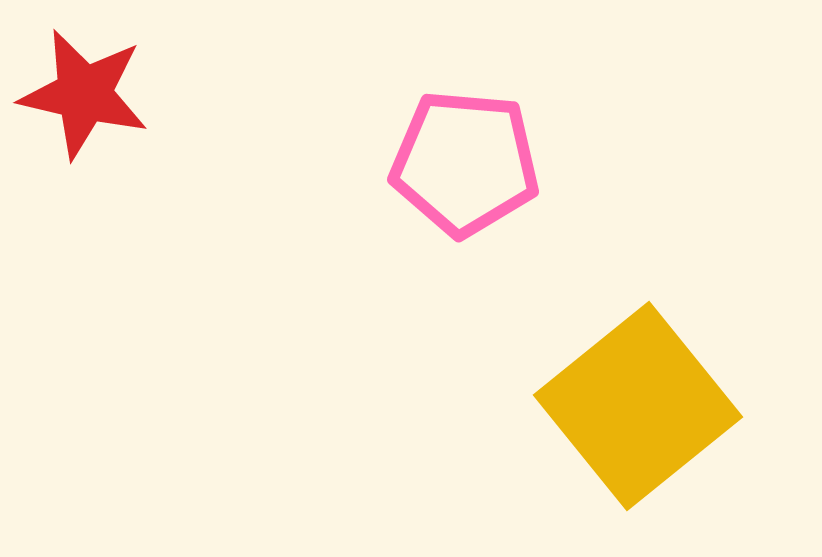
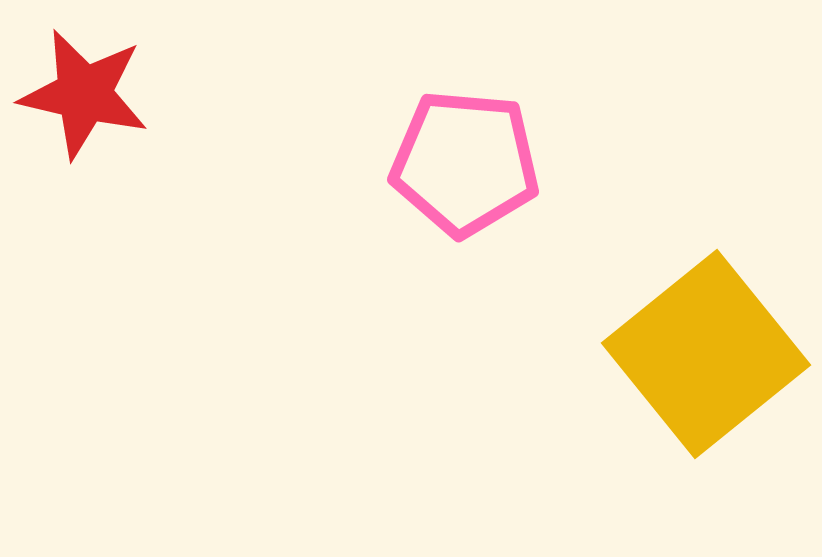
yellow square: moved 68 px right, 52 px up
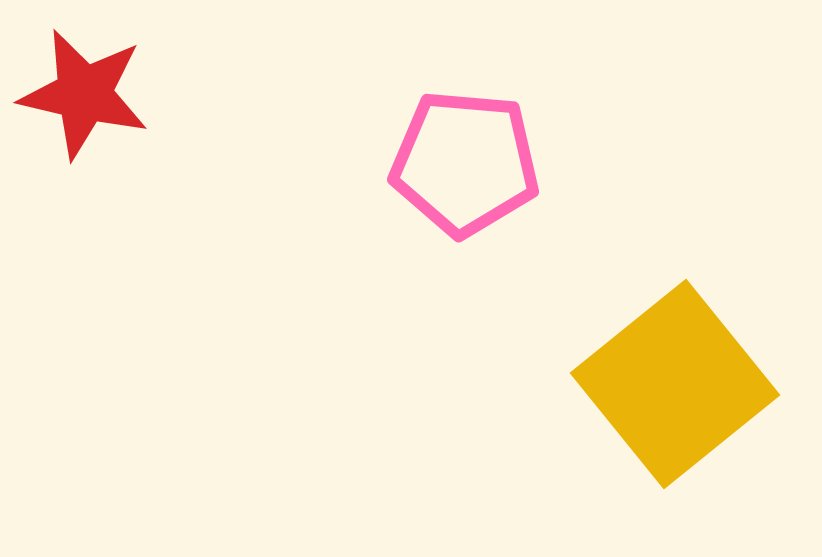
yellow square: moved 31 px left, 30 px down
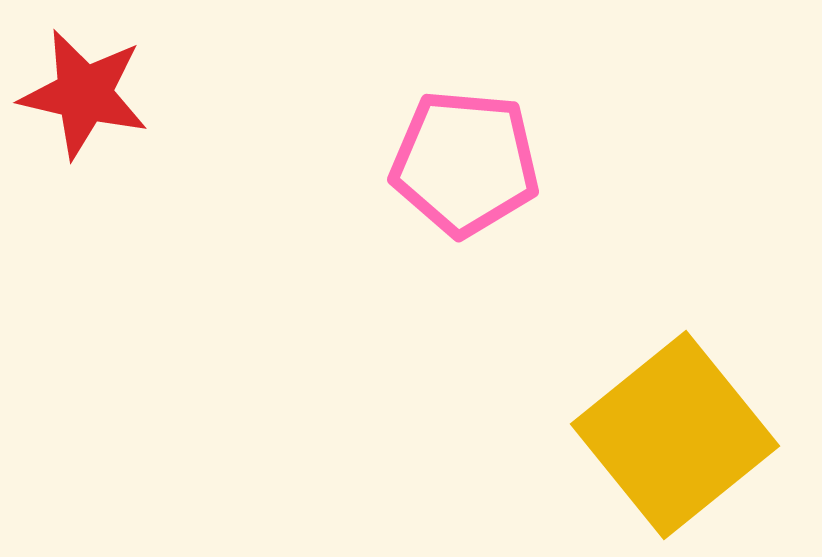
yellow square: moved 51 px down
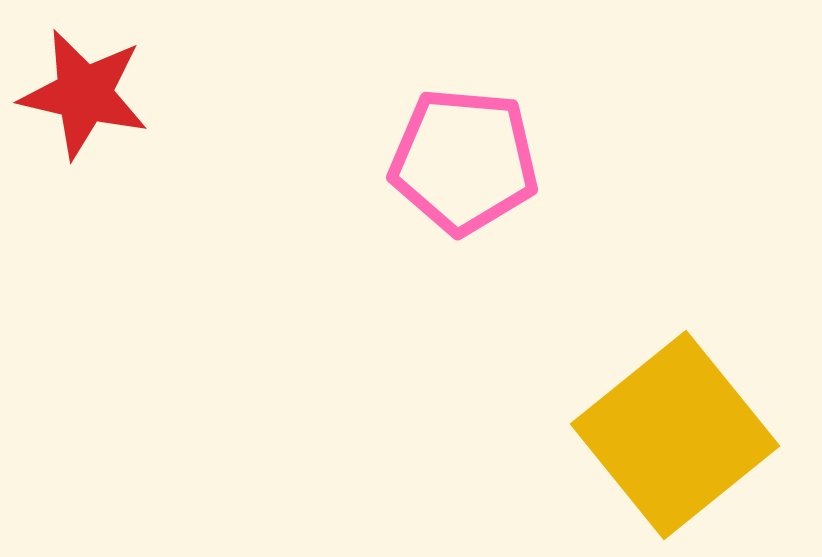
pink pentagon: moved 1 px left, 2 px up
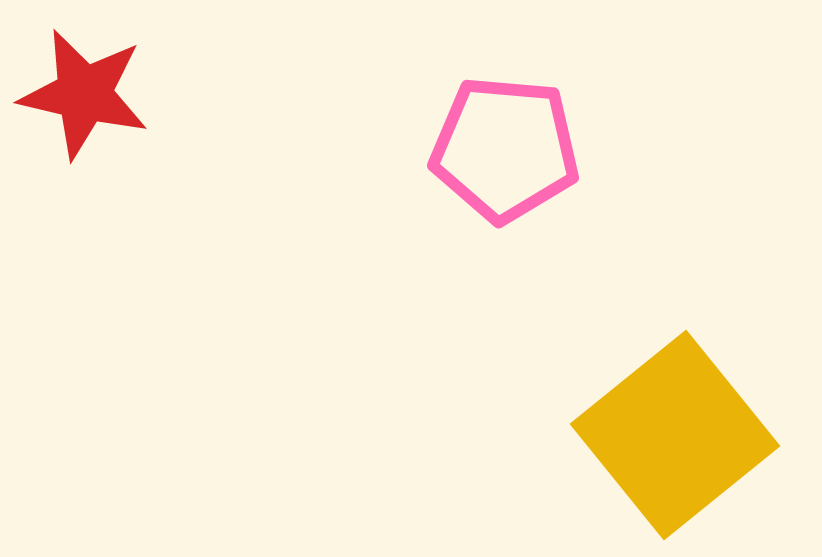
pink pentagon: moved 41 px right, 12 px up
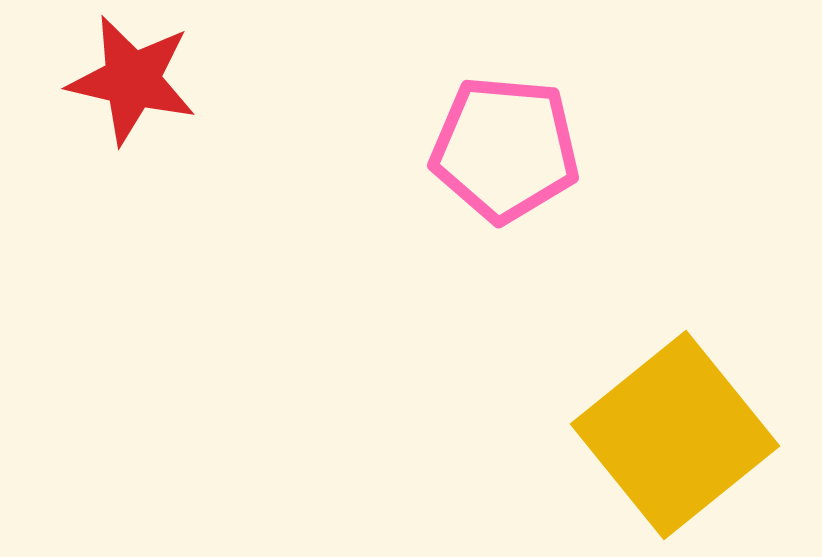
red star: moved 48 px right, 14 px up
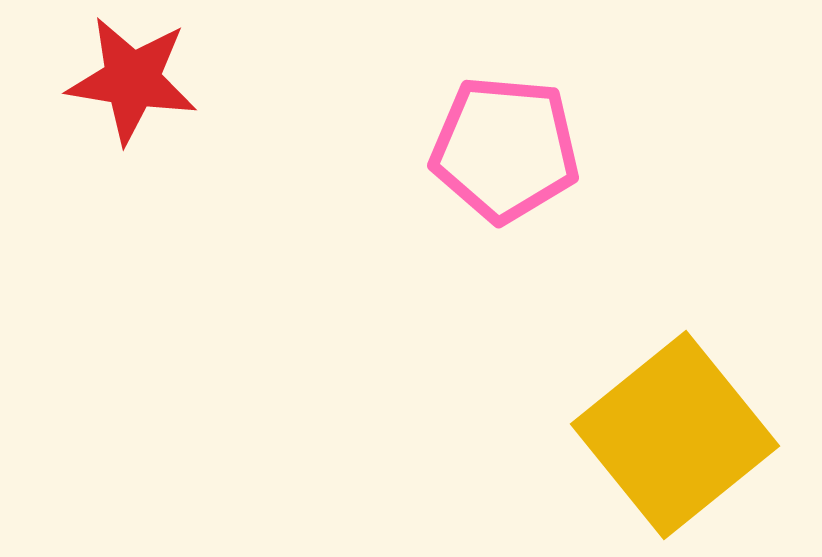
red star: rotated 4 degrees counterclockwise
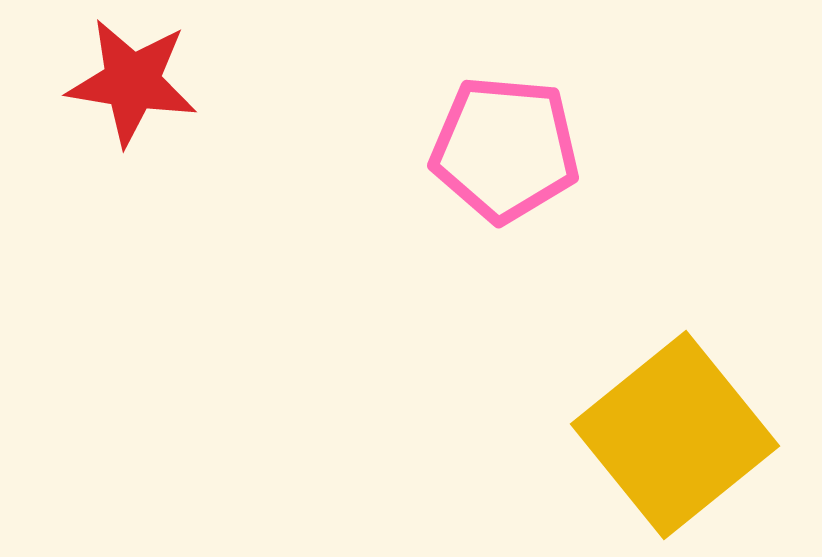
red star: moved 2 px down
